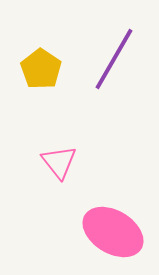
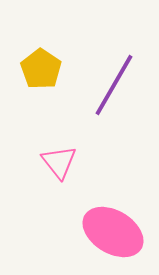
purple line: moved 26 px down
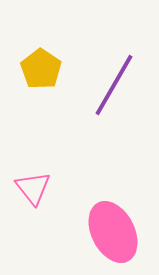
pink triangle: moved 26 px left, 26 px down
pink ellipse: rotated 32 degrees clockwise
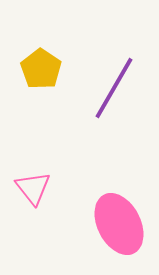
purple line: moved 3 px down
pink ellipse: moved 6 px right, 8 px up
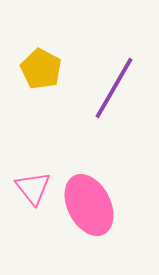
yellow pentagon: rotated 6 degrees counterclockwise
pink ellipse: moved 30 px left, 19 px up
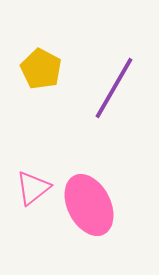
pink triangle: rotated 30 degrees clockwise
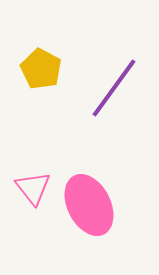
purple line: rotated 6 degrees clockwise
pink triangle: rotated 30 degrees counterclockwise
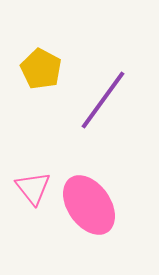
purple line: moved 11 px left, 12 px down
pink ellipse: rotated 8 degrees counterclockwise
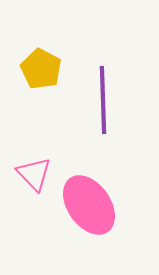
purple line: rotated 38 degrees counterclockwise
pink triangle: moved 1 px right, 14 px up; rotated 6 degrees counterclockwise
